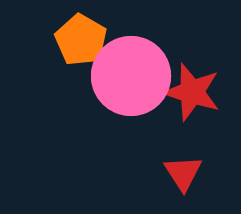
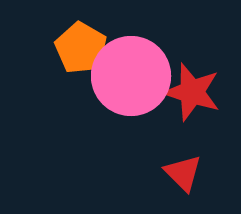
orange pentagon: moved 8 px down
red triangle: rotated 12 degrees counterclockwise
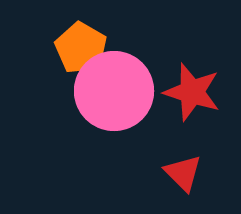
pink circle: moved 17 px left, 15 px down
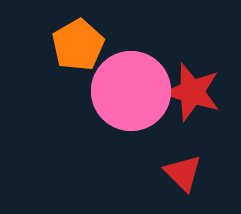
orange pentagon: moved 3 px left, 3 px up; rotated 12 degrees clockwise
pink circle: moved 17 px right
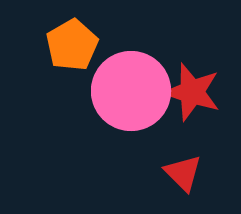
orange pentagon: moved 6 px left
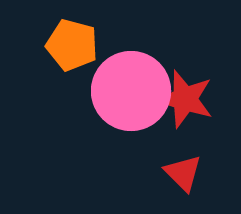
orange pentagon: rotated 27 degrees counterclockwise
red star: moved 7 px left, 7 px down
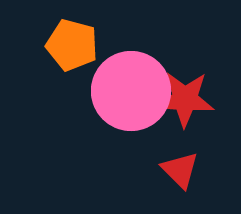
red star: rotated 14 degrees counterclockwise
red triangle: moved 3 px left, 3 px up
